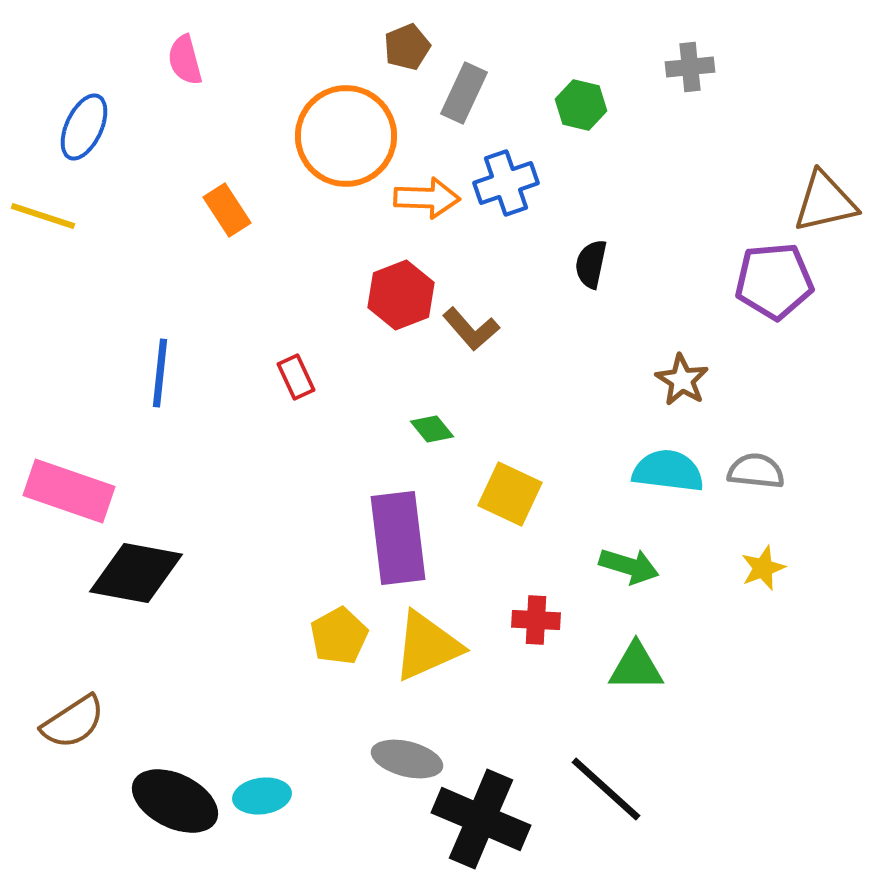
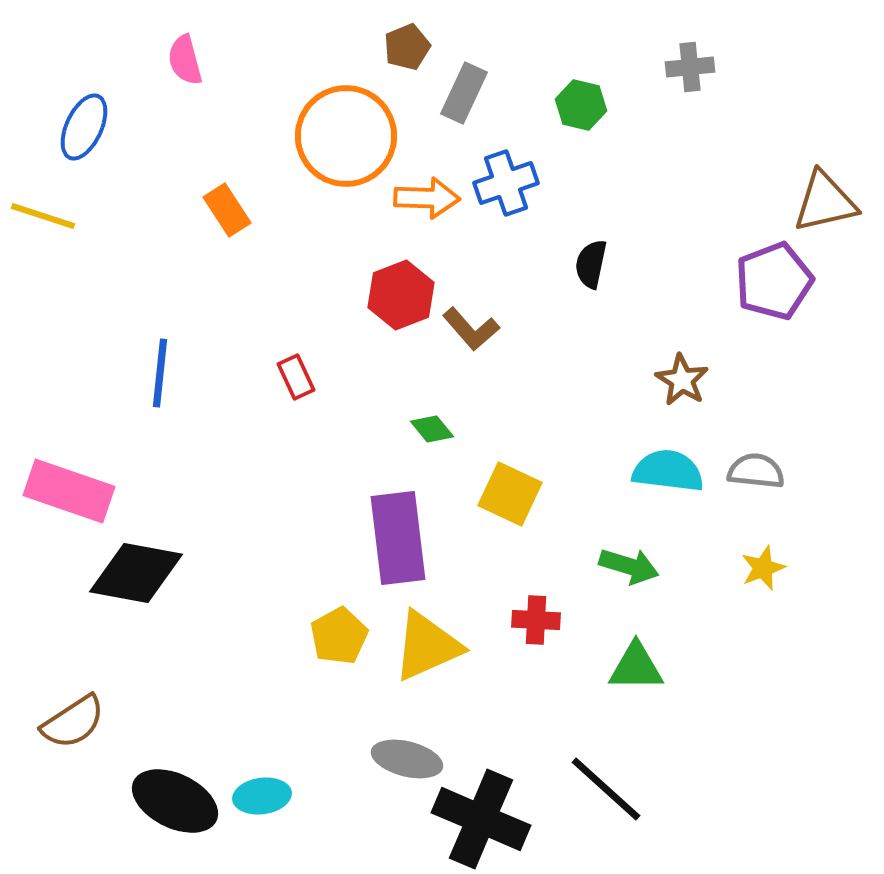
purple pentagon: rotated 16 degrees counterclockwise
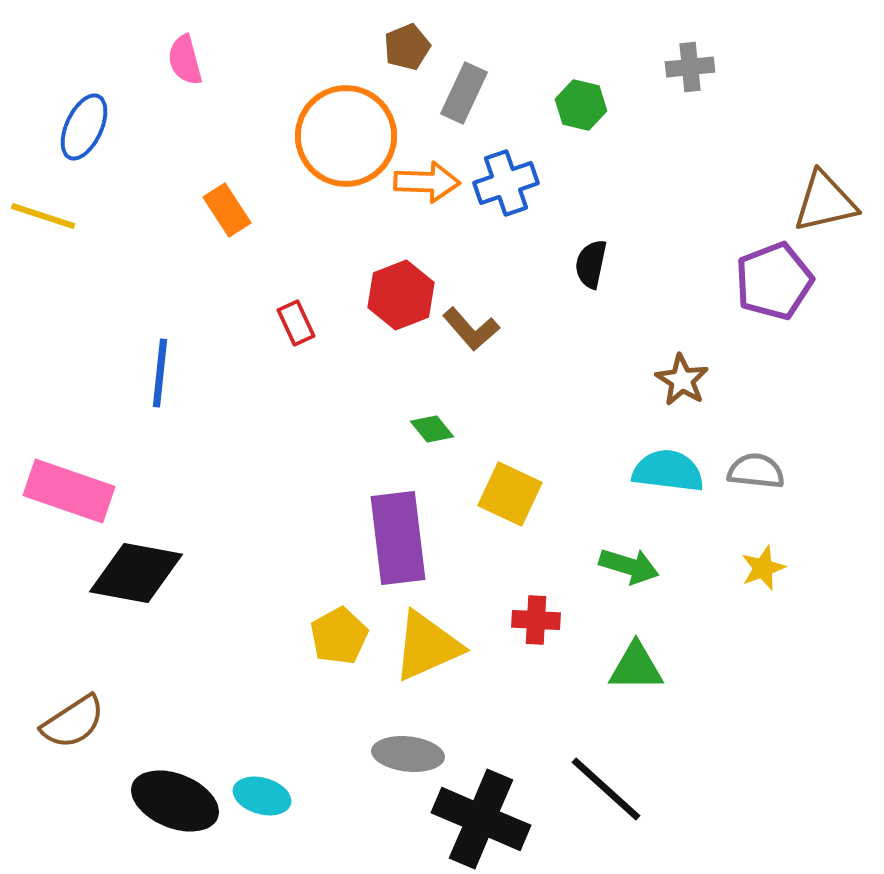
orange arrow: moved 16 px up
red rectangle: moved 54 px up
gray ellipse: moved 1 px right, 5 px up; rotated 8 degrees counterclockwise
cyan ellipse: rotated 24 degrees clockwise
black ellipse: rotated 4 degrees counterclockwise
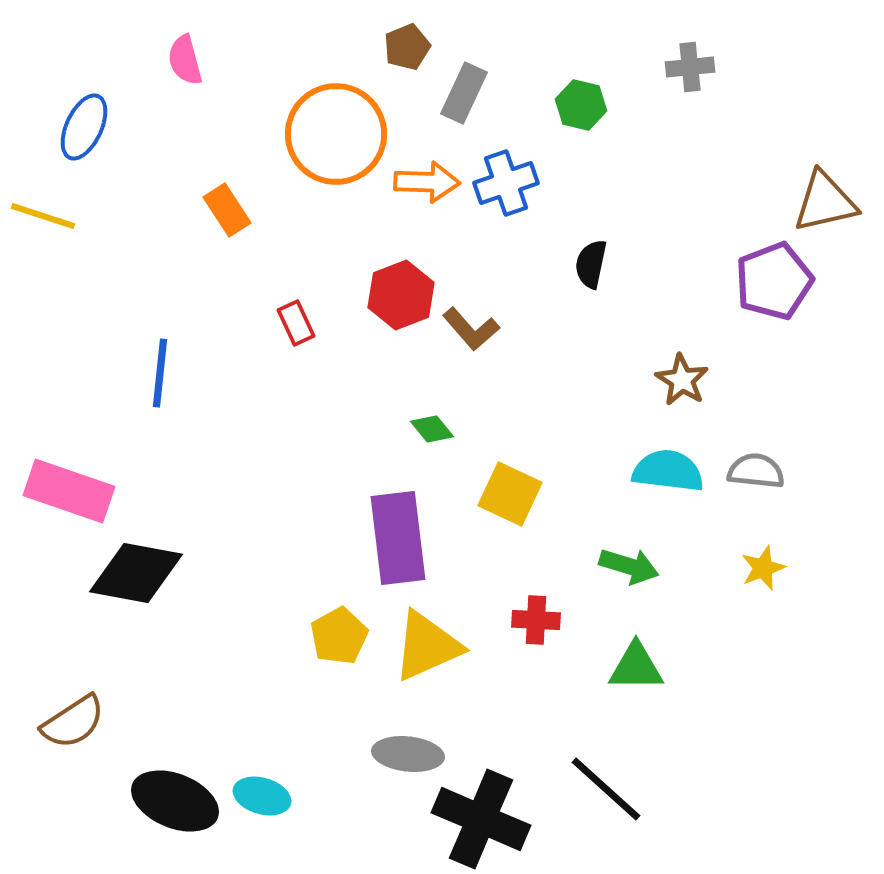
orange circle: moved 10 px left, 2 px up
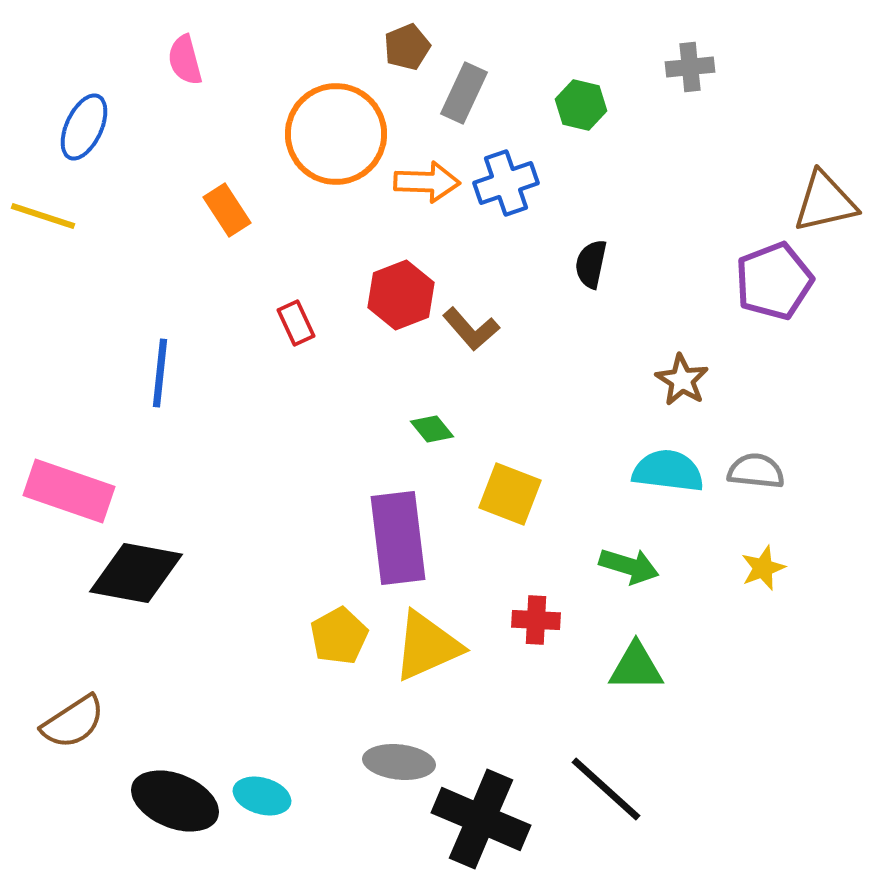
yellow square: rotated 4 degrees counterclockwise
gray ellipse: moved 9 px left, 8 px down
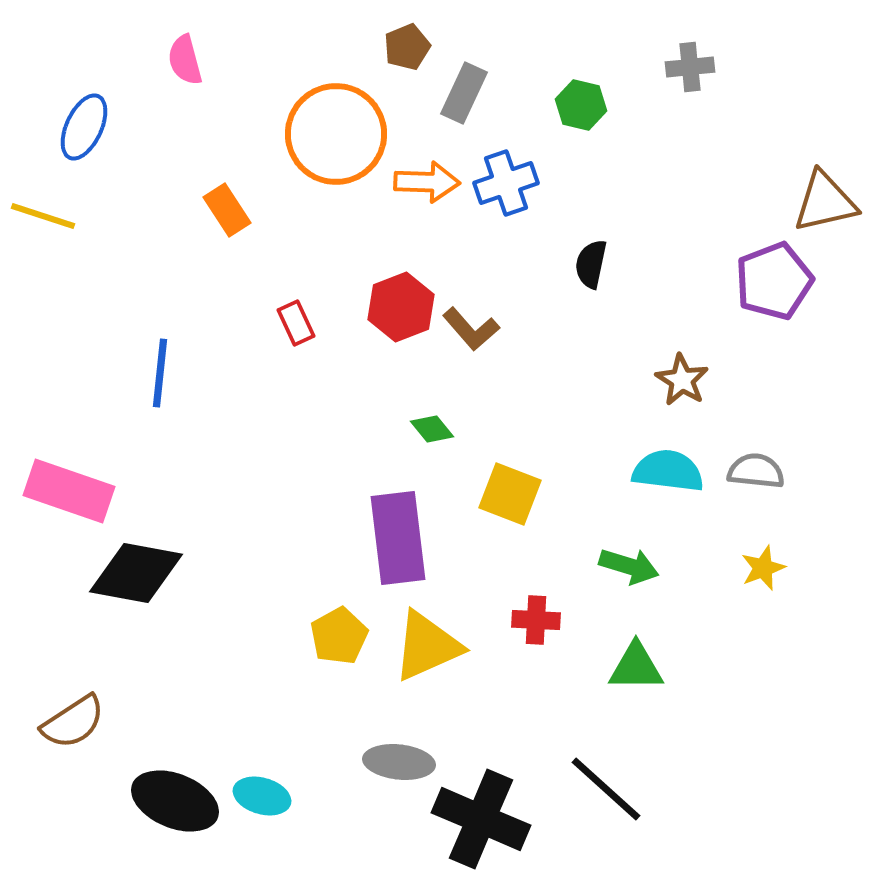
red hexagon: moved 12 px down
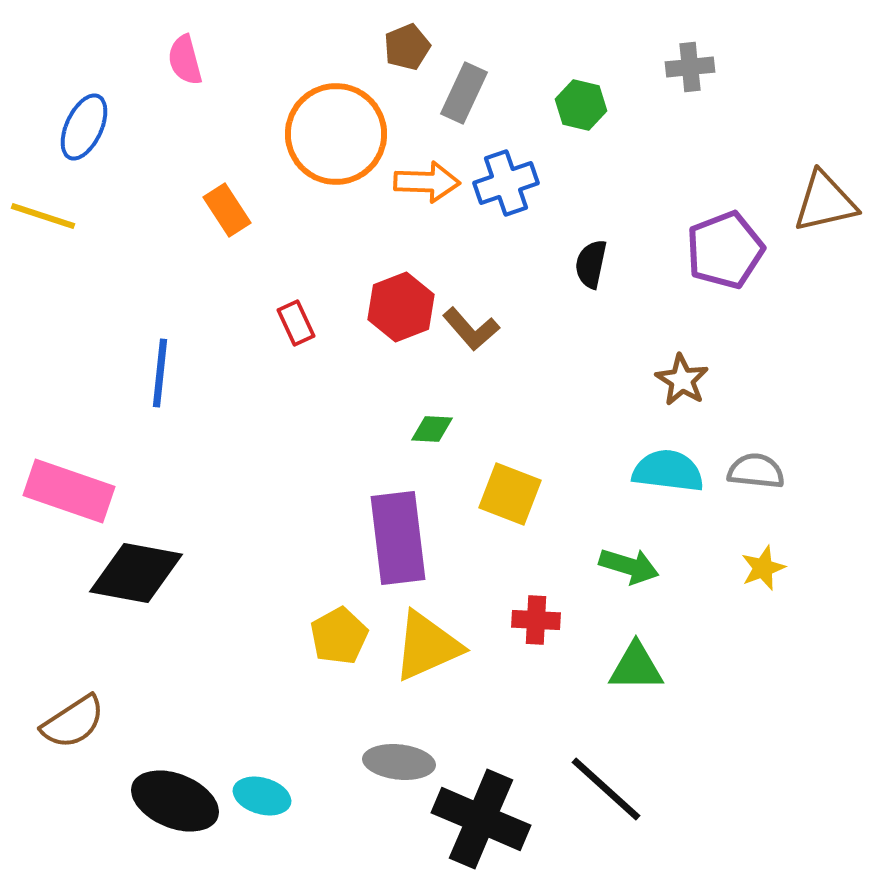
purple pentagon: moved 49 px left, 31 px up
green diamond: rotated 48 degrees counterclockwise
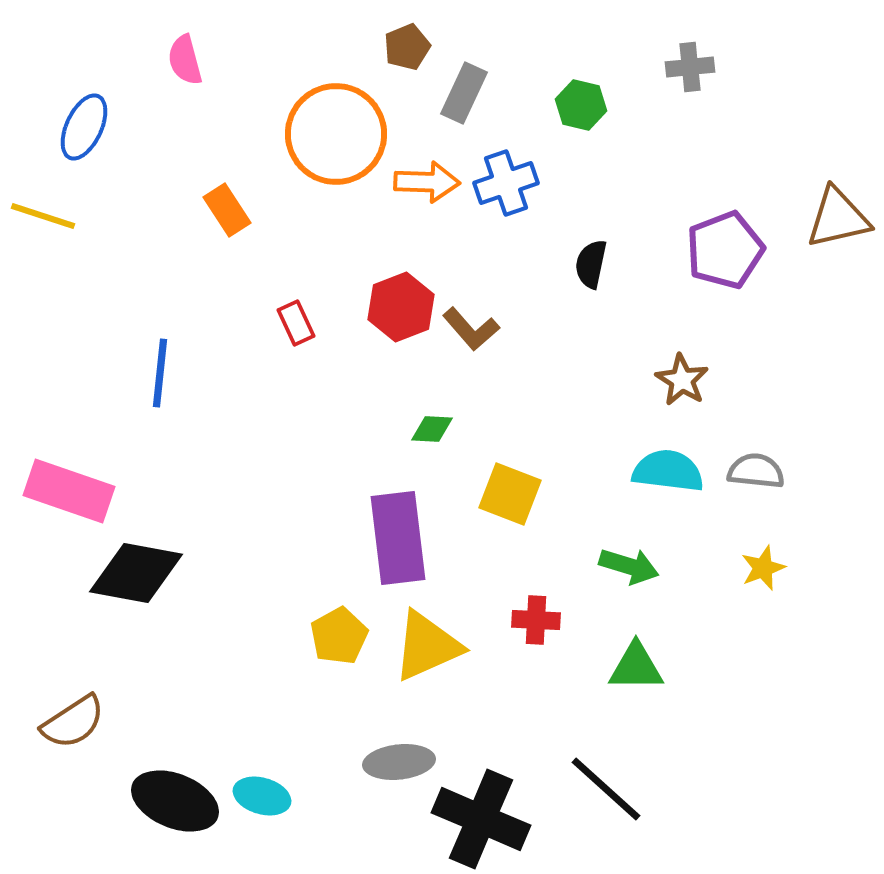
brown triangle: moved 13 px right, 16 px down
gray ellipse: rotated 12 degrees counterclockwise
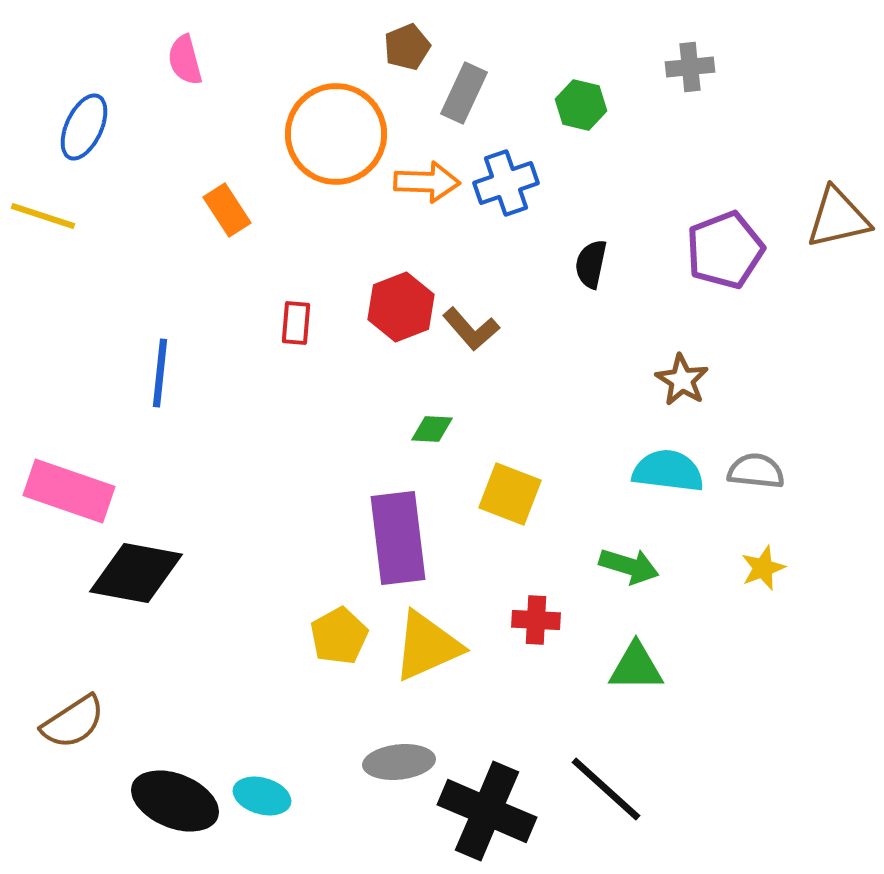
red rectangle: rotated 30 degrees clockwise
black cross: moved 6 px right, 8 px up
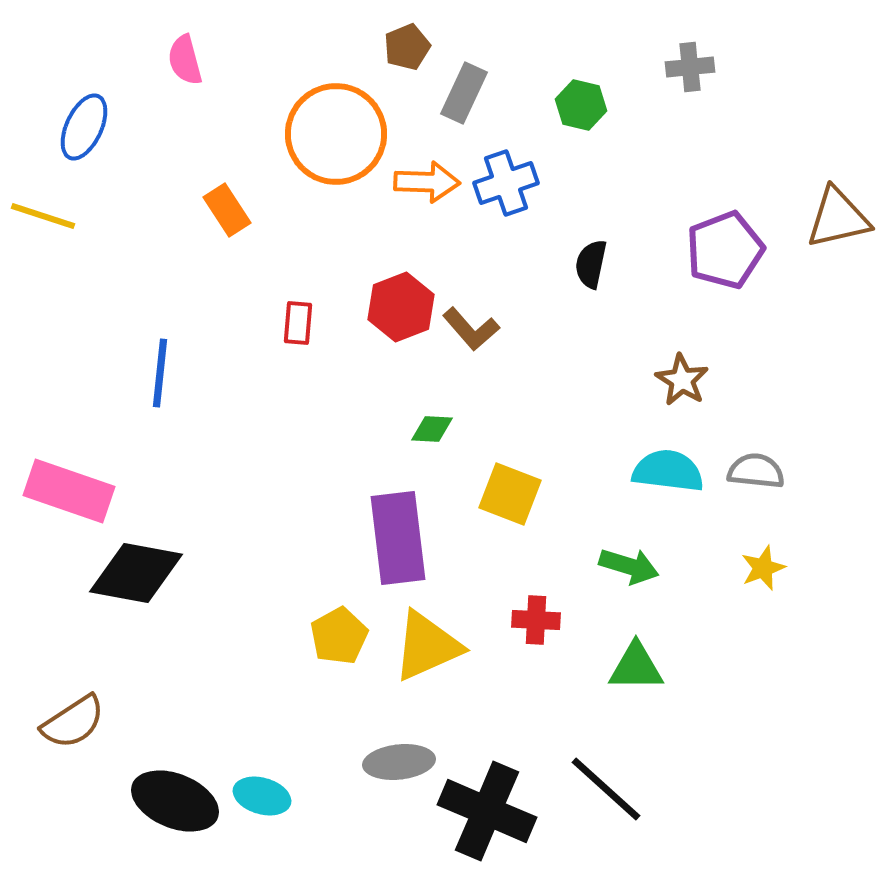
red rectangle: moved 2 px right
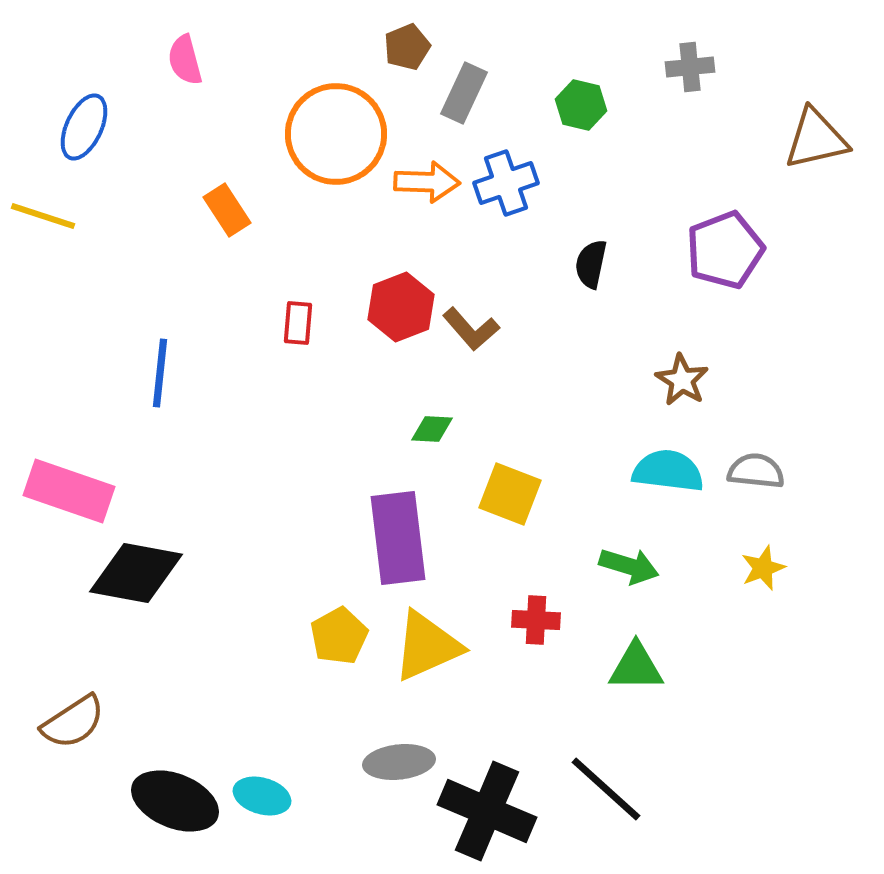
brown triangle: moved 22 px left, 79 px up
